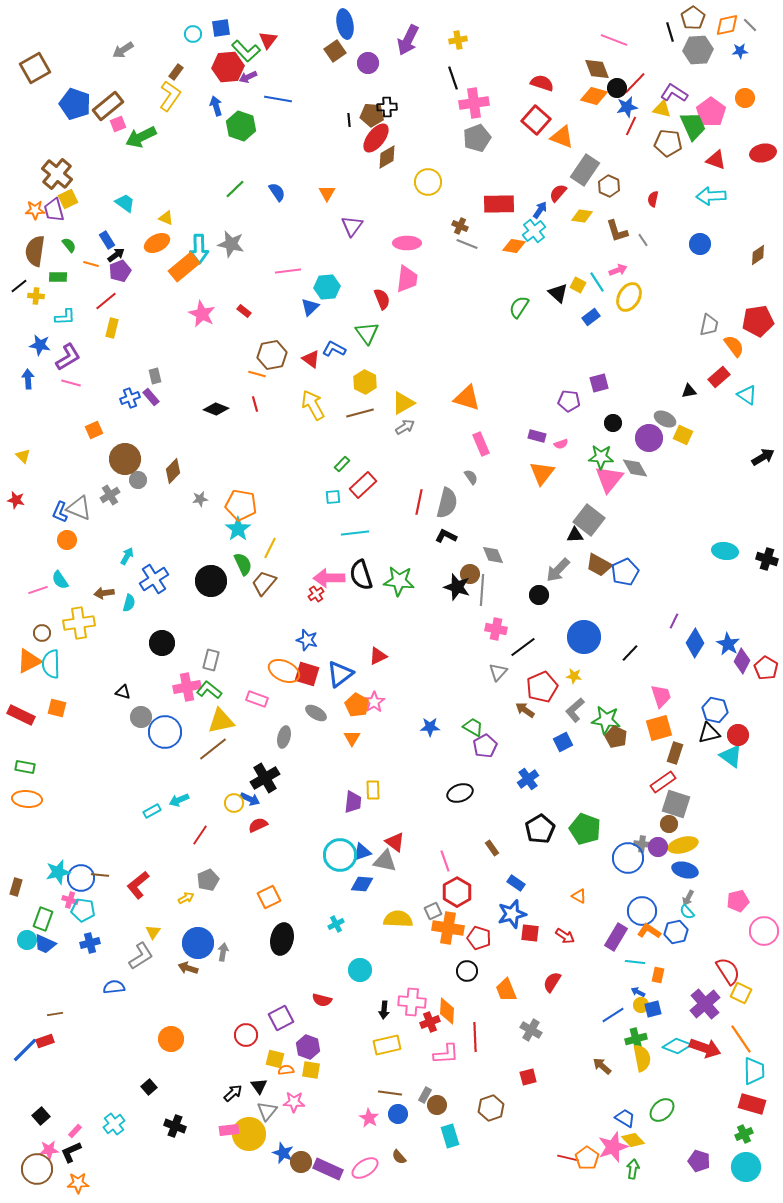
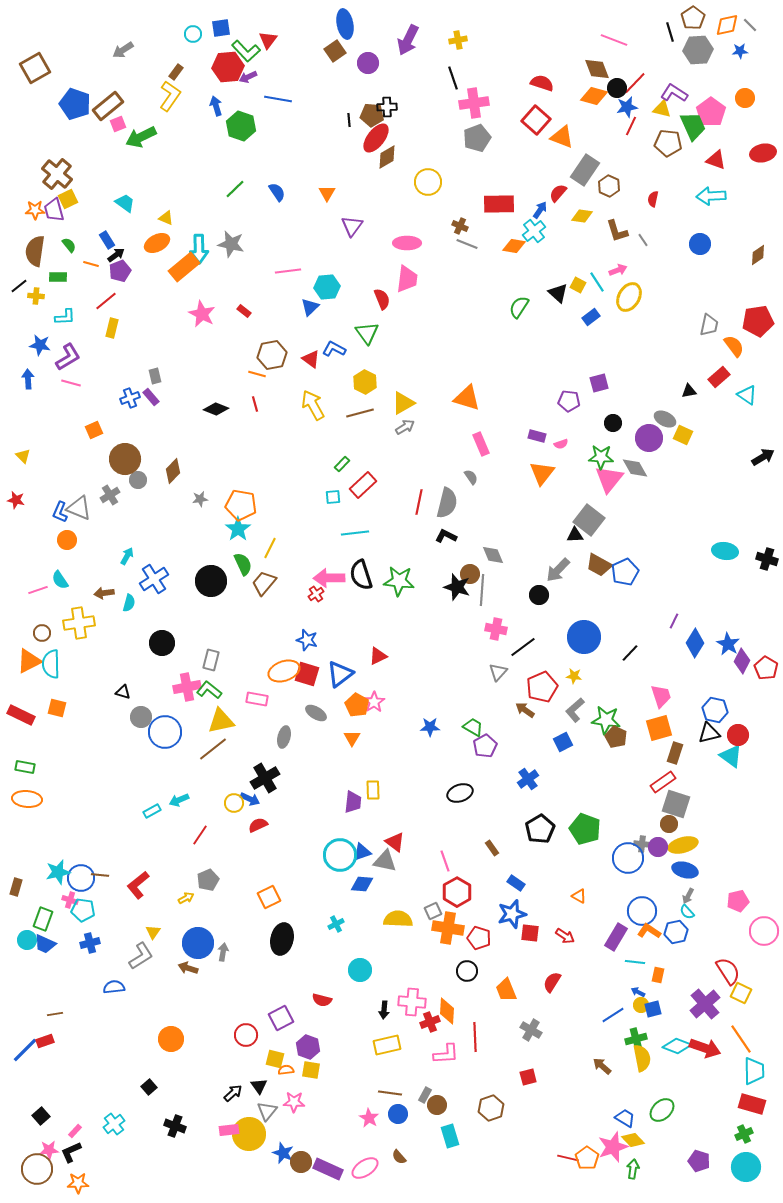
orange ellipse at (284, 671): rotated 44 degrees counterclockwise
pink rectangle at (257, 699): rotated 10 degrees counterclockwise
gray arrow at (688, 898): moved 2 px up
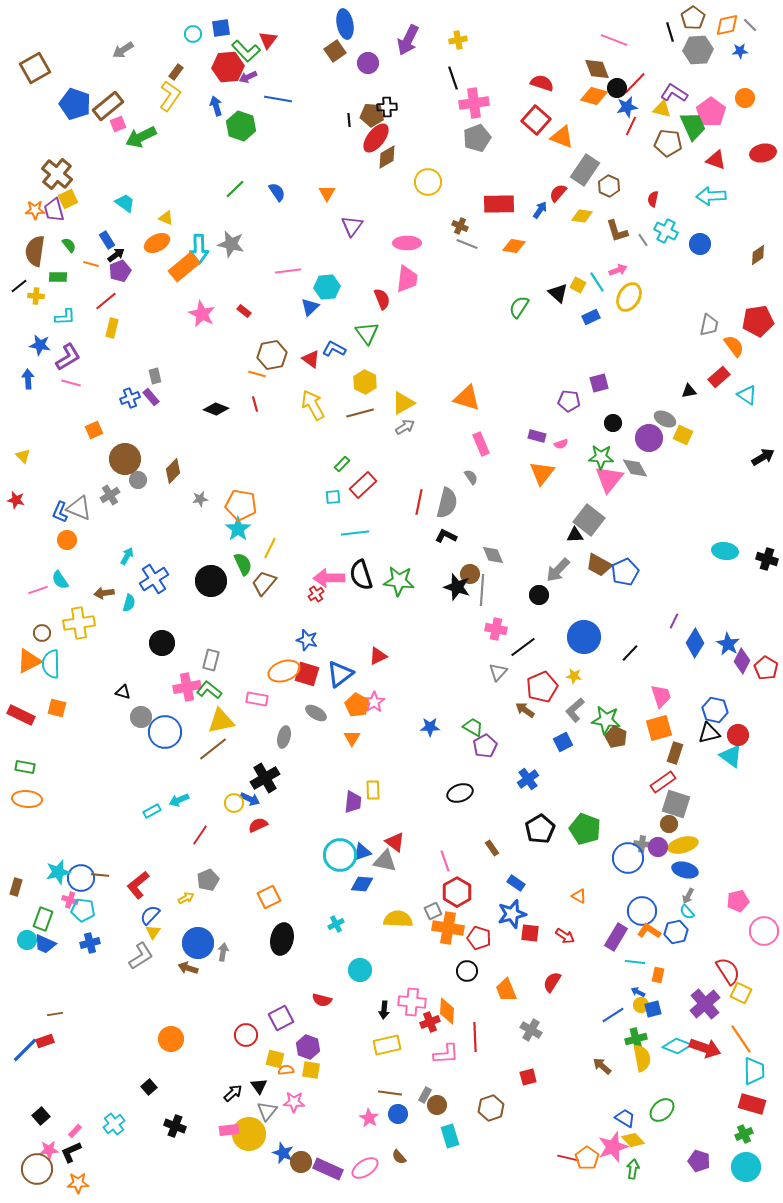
cyan cross at (534, 231): moved 132 px right; rotated 25 degrees counterclockwise
blue rectangle at (591, 317): rotated 12 degrees clockwise
blue semicircle at (114, 987): moved 36 px right, 72 px up; rotated 40 degrees counterclockwise
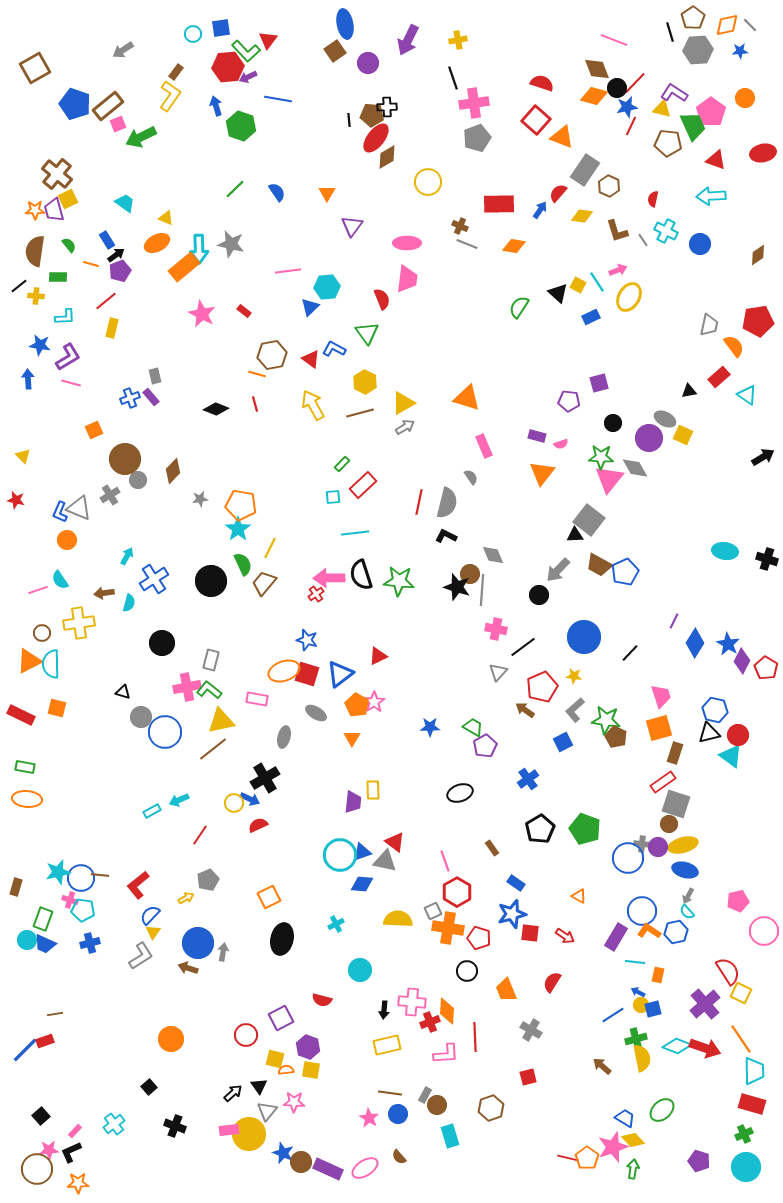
pink rectangle at (481, 444): moved 3 px right, 2 px down
